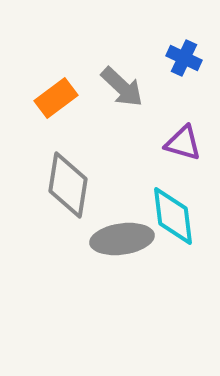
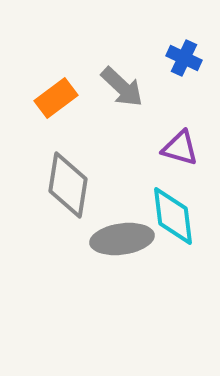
purple triangle: moved 3 px left, 5 px down
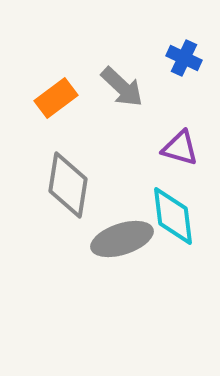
gray ellipse: rotated 10 degrees counterclockwise
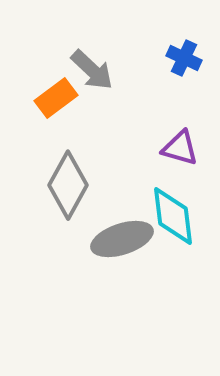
gray arrow: moved 30 px left, 17 px up
gray diamond: rotated 20 degrees clockwise
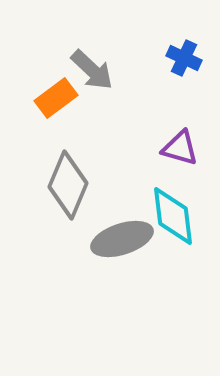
gray diamond: rotated 6 degrees counterclockwise
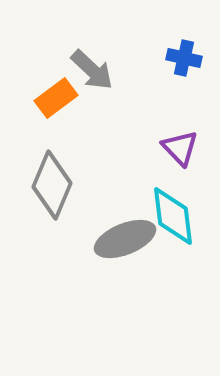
blue cross: rotated 12 degrees counterclockwise
purple triangle: rotated 30 degrees clockwise
gray diamond: moved 16 px left
gray ellipse: moved 3 px right; rotated 4 degrees counterclockwise
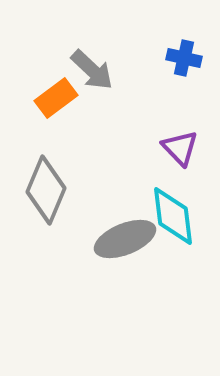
gray diamond: moved 6 px left, 5 px down
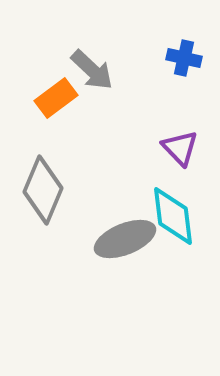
gray diamond: moved 3 px left
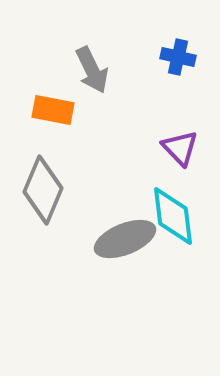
blue cross: moved 6 px left, 1 px up
gray arrow: rotated 21 degrees clockwise
orange rectangle: moved 3 px left, 12 px down; rotated 48 degrees clockwise
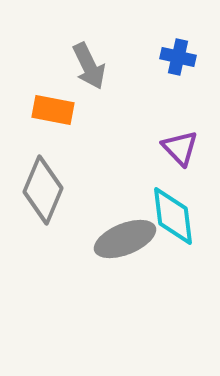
gray arrow: moved 3 px left, 4 px up
